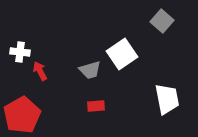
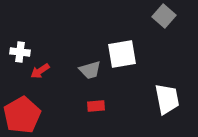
gray square: moved 2 px right, 5 px up
white square: rotated 24 degrees clockwise
red arrow: rotated 96 degrees counterclockwise
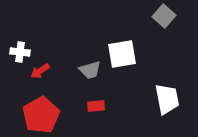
red pentagon: moved 19 px right
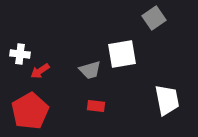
gray square: moved 10 px left, 2 px down; rotated 15 degrees clockwise
white cross: moved 2 px down
white trapezoid: moved 1 px down
red rectangle: rotated 12 degrees clockwise
red pentagon: moved 11 px left, 4 px up
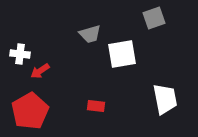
gray square: rotated 15 degrees clockwise
gray trapezoid: moved 36 px up
white trapezoid: moved 2 px left, 1 px up
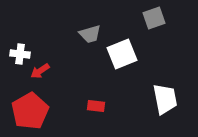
white square: rotated 12 degrees counterclockwise
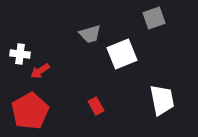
white trapezoid: moved 3 px left, 1 px down
red rectangle: rotated 54 degrees clockwise
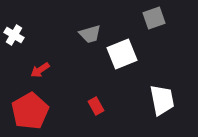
white cross: moved 6 px left, 19 px up; rotated 24 degrees clockwise
red arrow: moved 1 px up
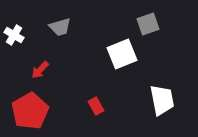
gray square: moved 6 px left, 6 px down
gray trapezoid: moved 30 px left, 7 px up
red arrow: rotated 12 degrees counterclockwise
